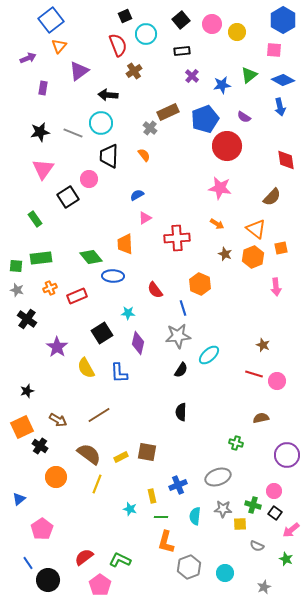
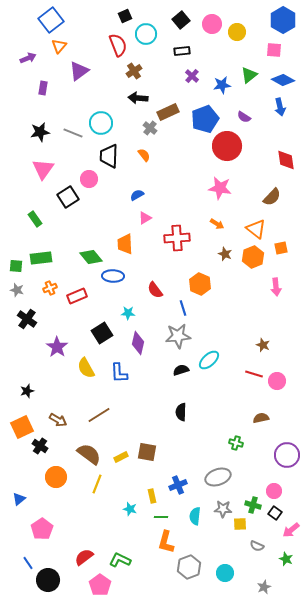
black arrow at (108, 95): moved 30 px right, 3 px down
cyan ellipse at (209, 355): moved 5 px down
black semicircle at (181, 370): rotated 140 degrees counterclockwise
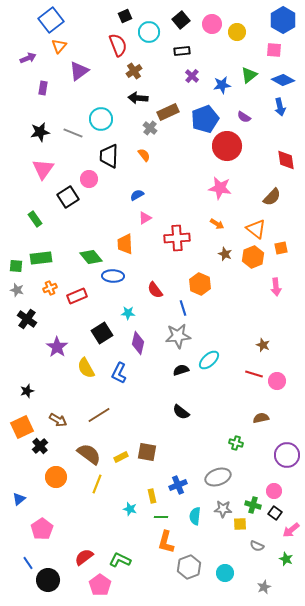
cyan circle at (146, 34): moved 3 px right, 2 px up
cyan circle at (101, 123): moved 4 px up
blue L-shape at (119, 373): rotated 30 degrees clockwise
black semicircle at (181, 412): rotated 54 degrees counterclockwise
black cross at (40, 446): rotated 14 degrees clockwise
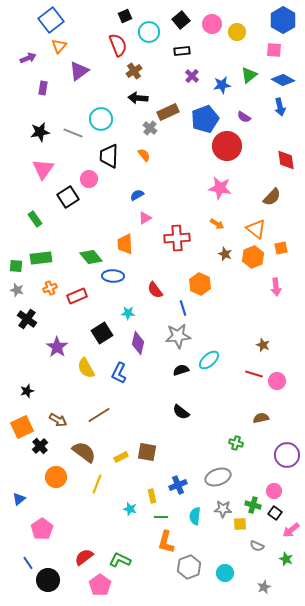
brown semicircle at (89, 454): moved 5 px left, 2 px up
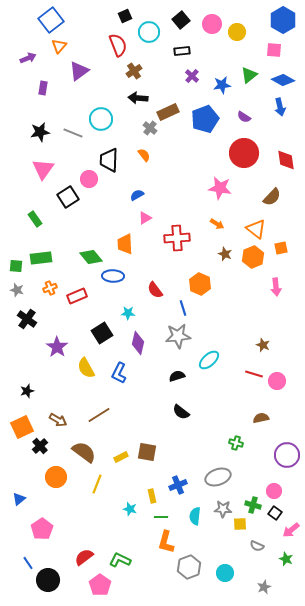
red circle at (227, 146): moved 17 px right, 7 px down
black trapezoid at (109, 156): moved 4 px down
black semicircle at (181, 370): moved 4 px left, 6 px down
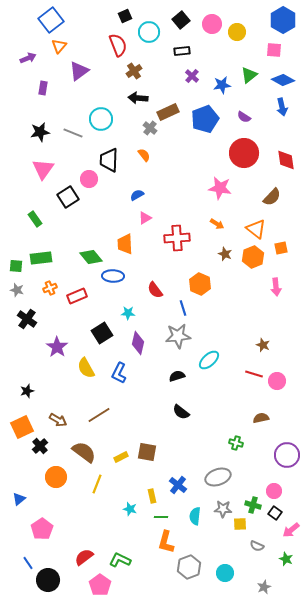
blue arrow at (280, 107): moved 2 px right
blue cross at (178, 485): rotated 30 degrees counterclockwise
